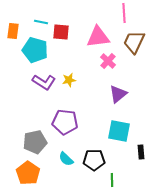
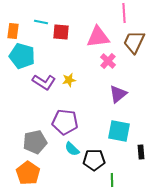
cyan pentagon: moved 13 px left, 6 px down
cyan semicircle: moved 6 px right, 10 px up
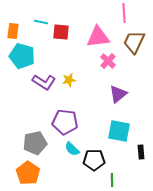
gray pentagon: moved 1 px down
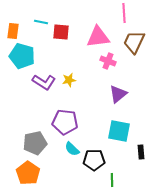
pink cross: rotated 21 degrees counterclockwise
